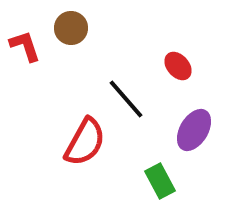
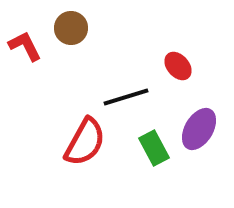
red L-shape: rotated 9 degrees counterclockwise
black line: moved 2 px up; rotated 66 degrees counterclockwise
purple ellipse: moved 5 px right, 1 px up
green rectangle: moved 6 px left, 33 px up
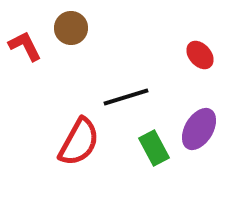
red ellipse: moved 22 px right, 11 px up
red semicircle: moved 6 px left
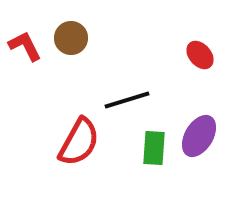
brown circle: moved 10 px down
black line: moved 1 px right, 3 px down
purple ellipse: moved 7 px down
green rectangle: rotated 32 degrees clockwise
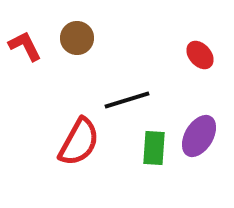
brown circle: moved 6 px right
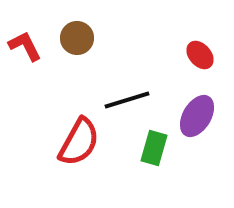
purple ellipse: moved 2 px left, 20 px up
green rectangle: rotated 12 degrees clockwise
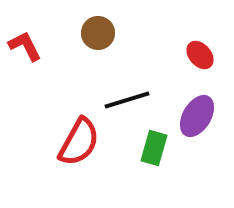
brown circle: moved 21 px right, 5 px up
